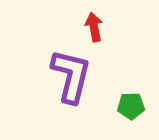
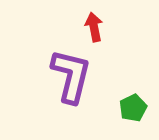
green pentagon: moved 2 px right, 2 px down; rotated 24 degrees counterclockwise
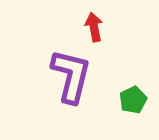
green pentagon: moved 8 px up
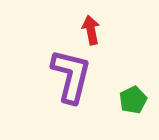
red arrow: moved 3 px left, 3 px down
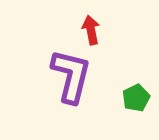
green pentagon: moved 3 px right, 2 px up
